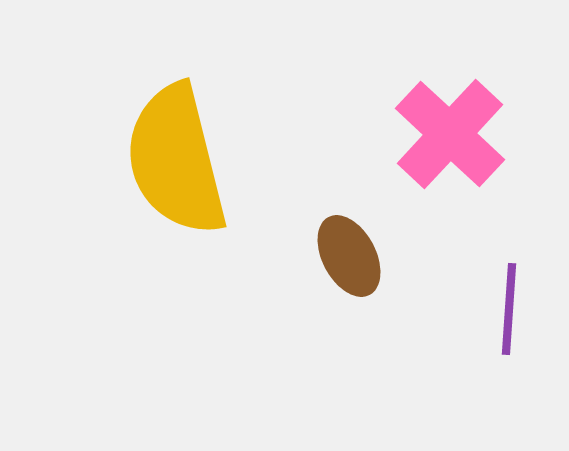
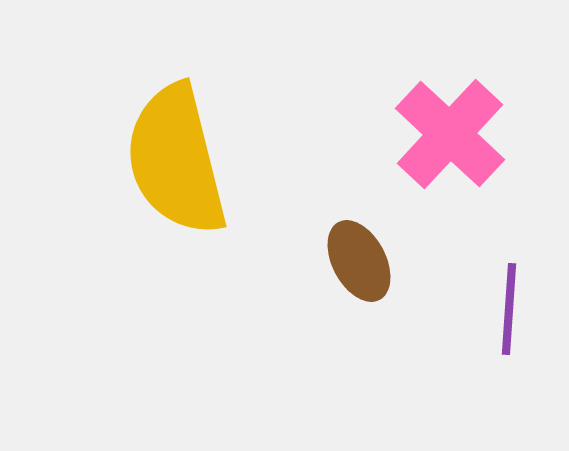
brown ellipse: moved 10 px right, 5 px down
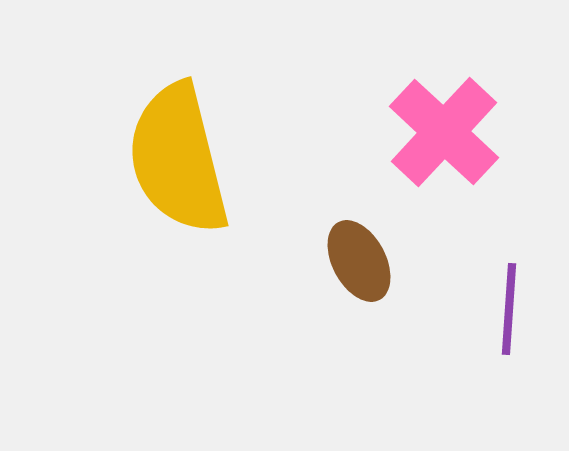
pink cross: moved 6 px left, 2 px up
yellow semicircle: moved 2 px right, 1 px up
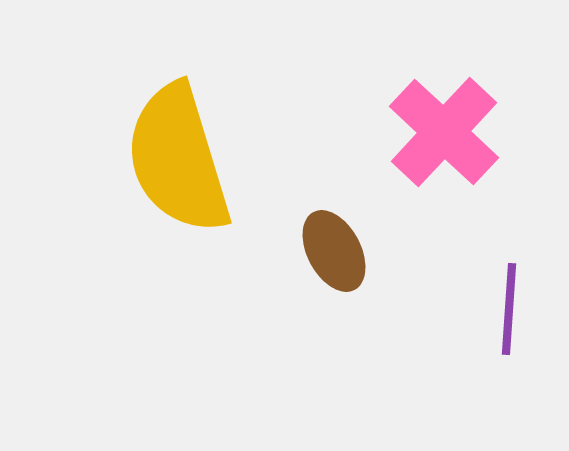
yellow semicircle: rotated 3 degrees counterclockwise
brown ellipse: moved 25 px left, 10 px up
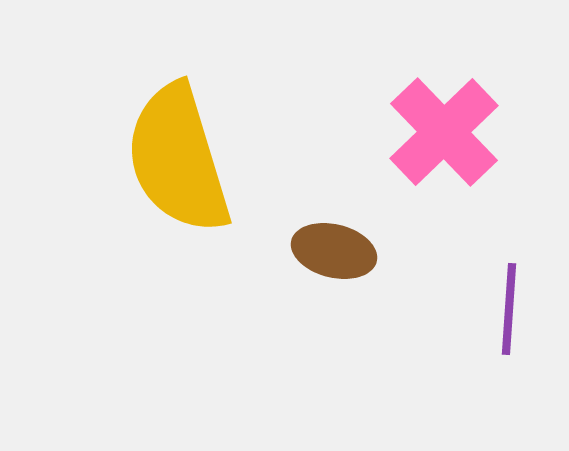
pink cross: rotated 3 degrees clockwise
brown ellipse: rotated 48 degrees counterclockwise
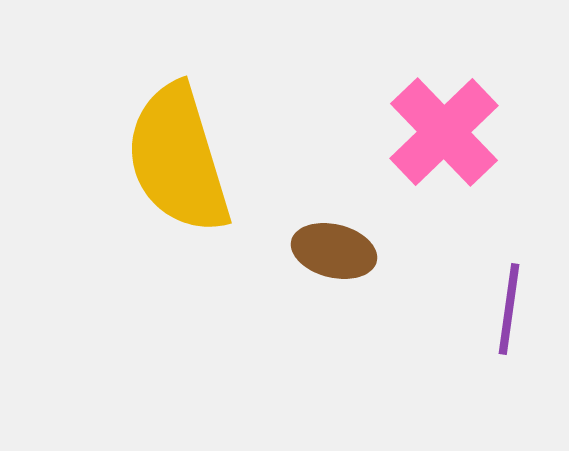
purple line: rotated 4 degrees clockwise
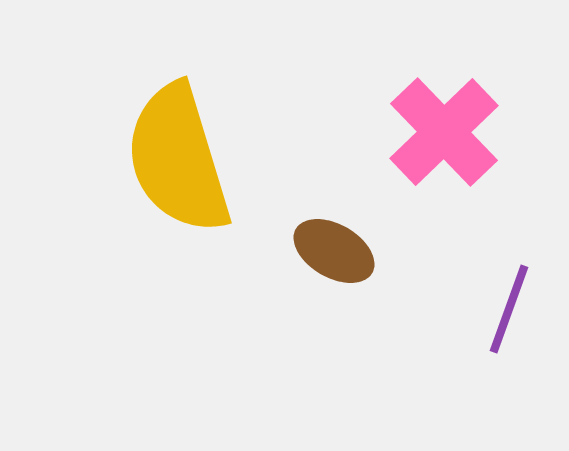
brown ellipse: rotated 16 degrees clockwise
purple line: rotated 12 degrees clockwise
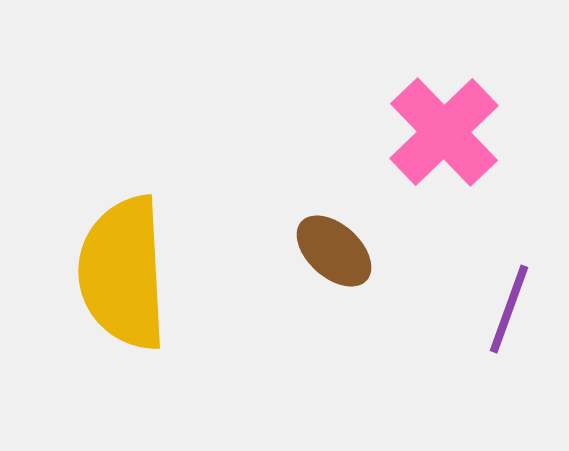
yellow semicircle: moved 55 px left, 114 px down; rotated 14 degrees clockwise
brown ellipse: rotated 12 degrees clockwise
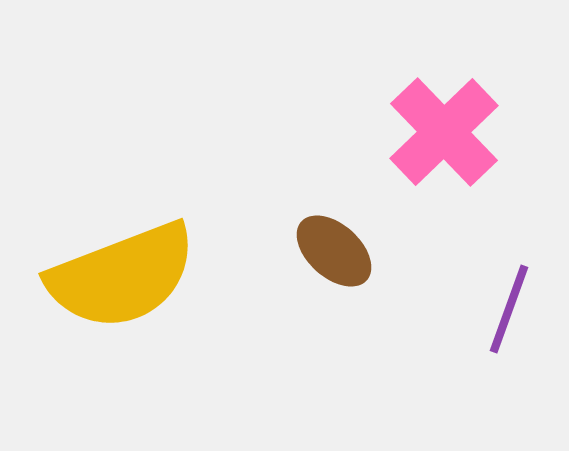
yellow semicircle: moved 1 px left, 3 px down; rotated 108 degrees counterclockwise
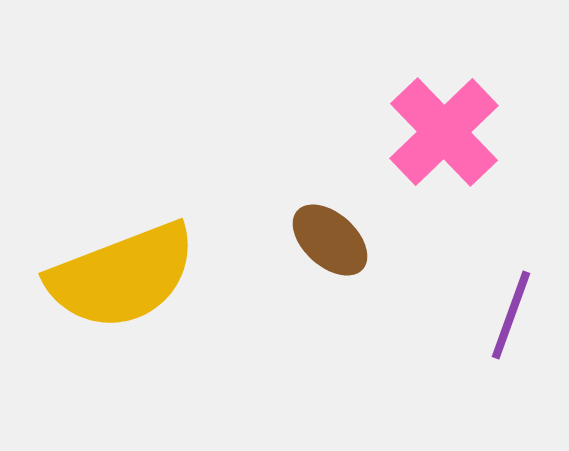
brown ellipse: moved 4 px left, 11 px up
purple line: moved 2 px right, 6 px down
